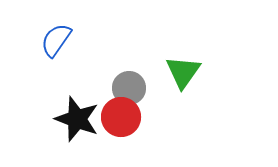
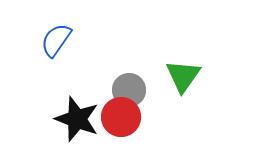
green triangle: moved 4 px down
gray circle: moved 2 px down
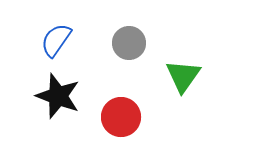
gray circle: moved 47 px up
black star: moved 19 px left, 23 px up
